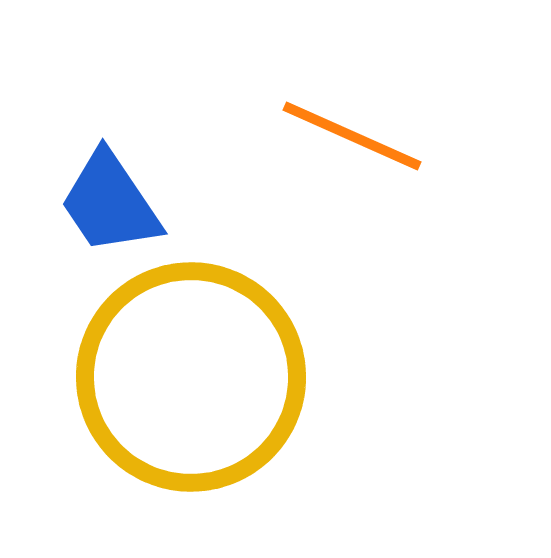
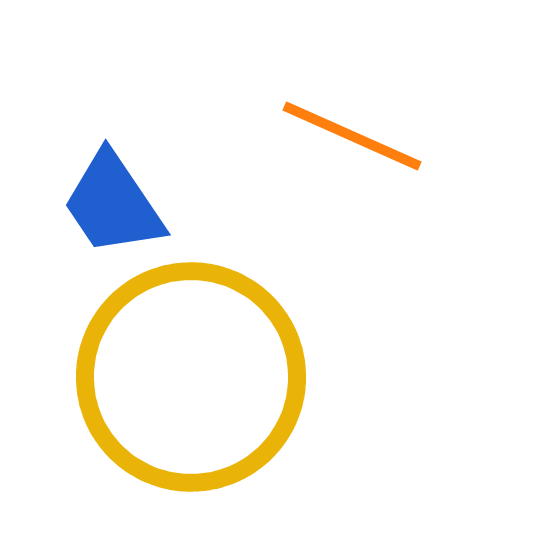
blue trapezoid: moved 3 px right, 1 px down
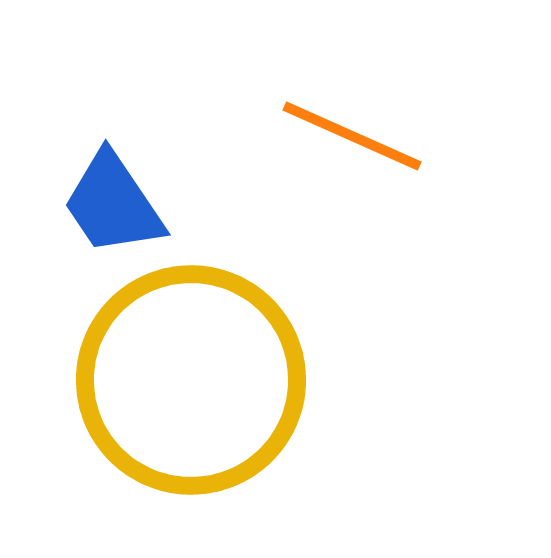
yellow circle: moved 3 px down
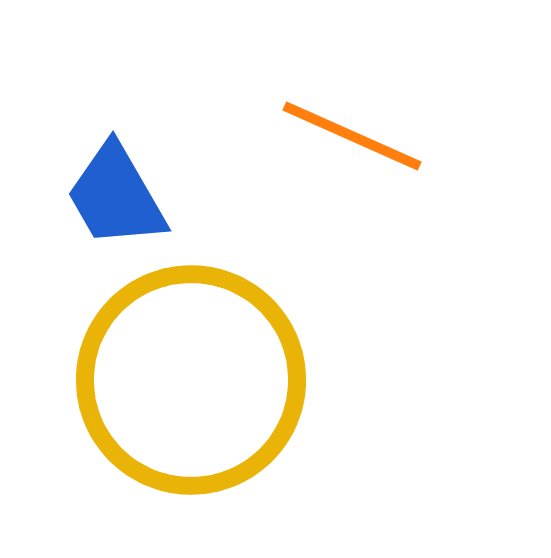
blue trapezoid: moved 3 px right, 8 px up; rotated 4 degrees clockwise
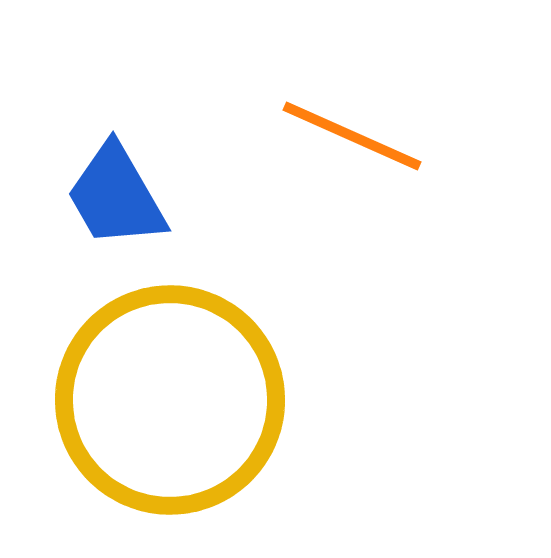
yellow circle: moved 21 px left, 20 px down
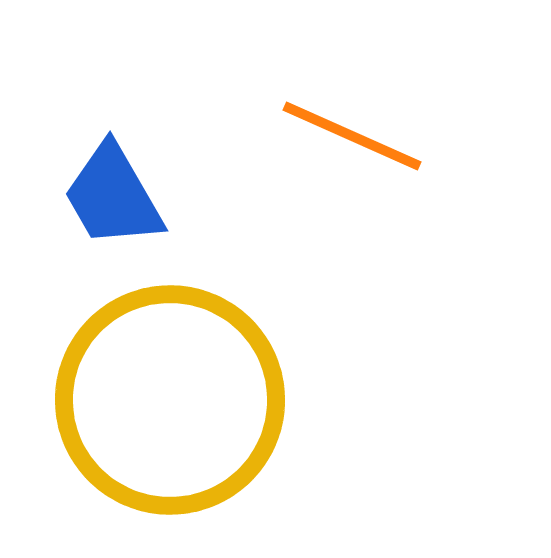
blue trapezoid: moved 3 px left
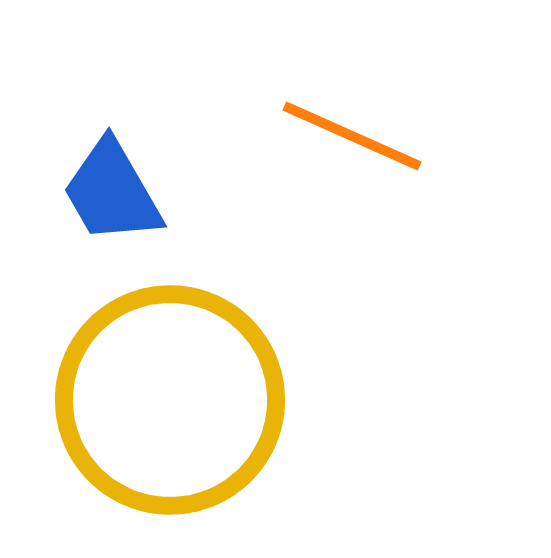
blue trapezoid: moved 1 px left, 4 px up
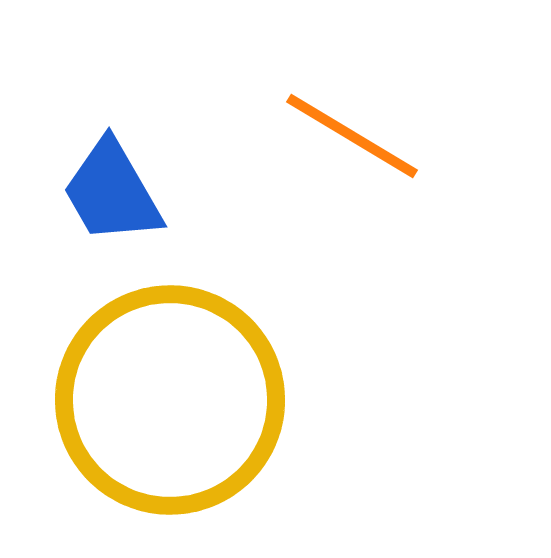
orange line: rotated 7 degrees clockwise
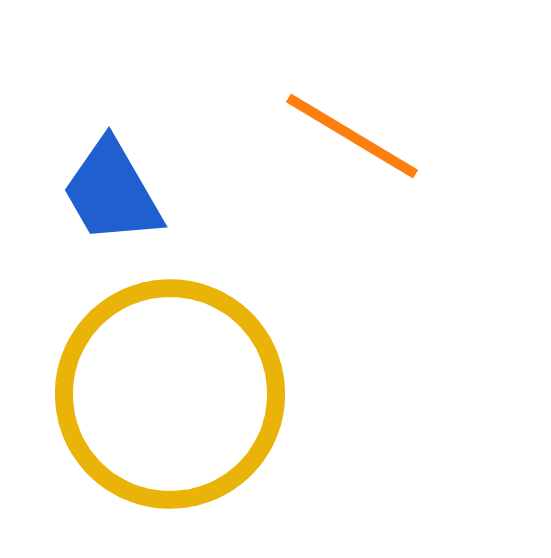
yellow circle: moved 6 px up
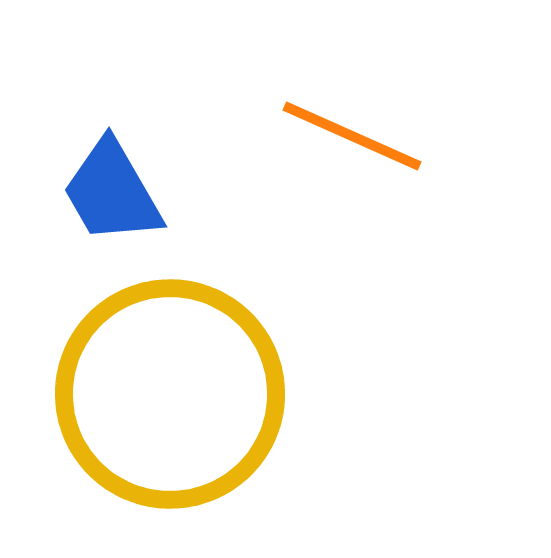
orange line: rotated 7 degrees counterclockwise
